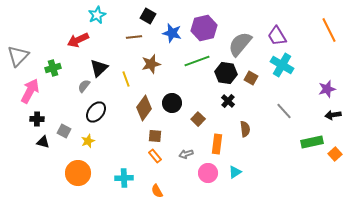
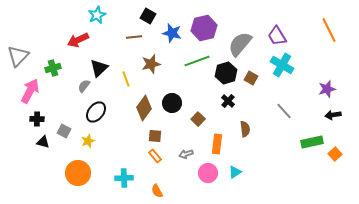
black hexagon at (226, 73): rotated 25 degrees counterclockwise
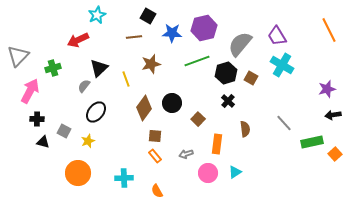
blue star at (172, 33): rotated 12 degrees counterclockwise
gray line at (284, 111): moved 12 px down
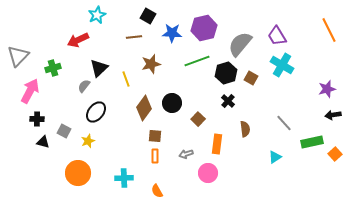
orange rectangle at (155, 156): rotated 40 degrees clockwise
cyan triangle at (235, 172): moved 40 px right, 15 px up
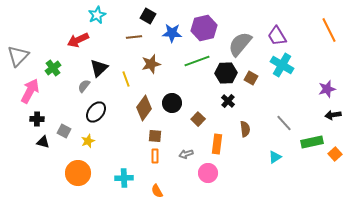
green cross at (53, 68): rotated 21 degrees counterclockwise
black hexagon at (226, 73): rotated 15 degrees clockwise
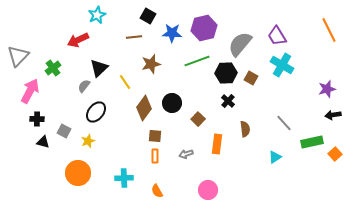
yellow line at (126, 79): moved 1 px left, 3 px down; rotated 14 degrees counterclockwise
pink circle at (208, 173): moved 17 px down
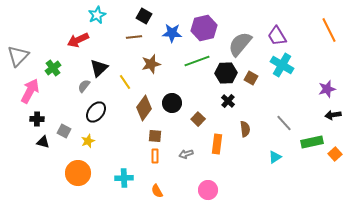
black square at (148, 16): moved 4 px left
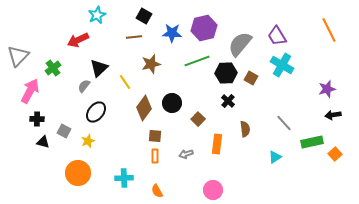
pink circle at (208, 190): moved 5 px right
